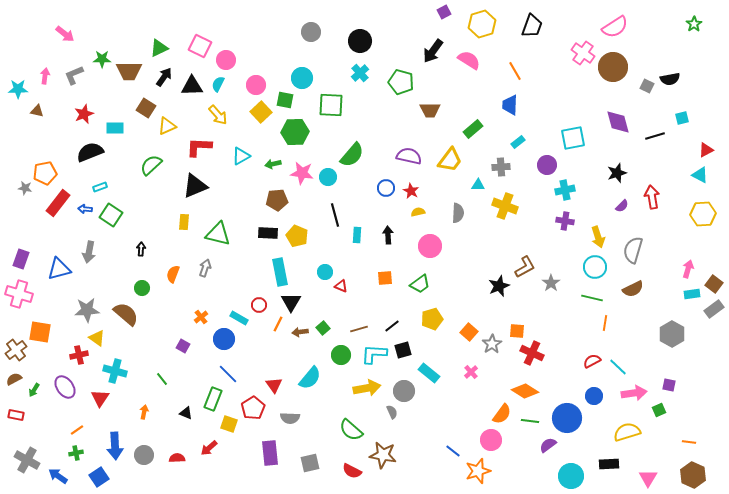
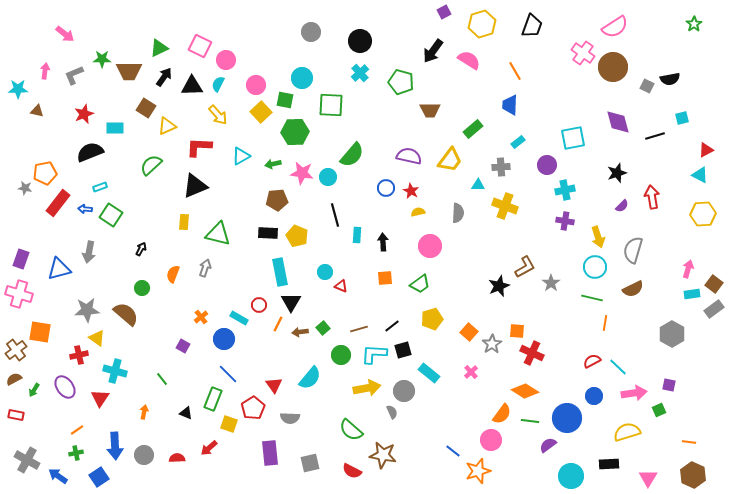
pink arrow at (45, 76): moved 5 px up
black arrow at (388, 235): moved 5 px left, 7 px down
black arrow at (141, 249): rotated 24 degrees clockwise
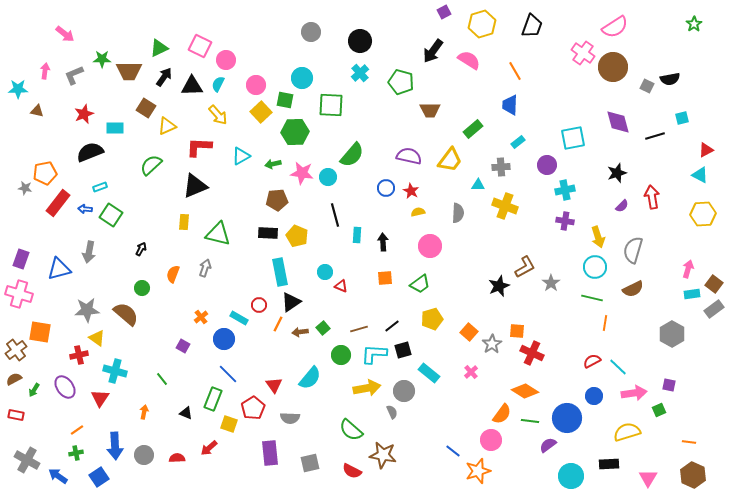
black triangle at (291, 302): rotated 25 degrees clockwise
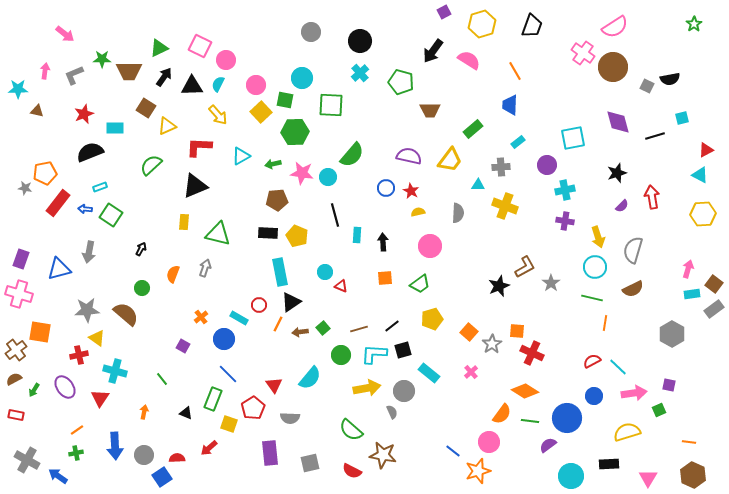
pink circle at (491, 440): moved 2 px left, 2 px down
blue square at (99, 477): moved 63 px right
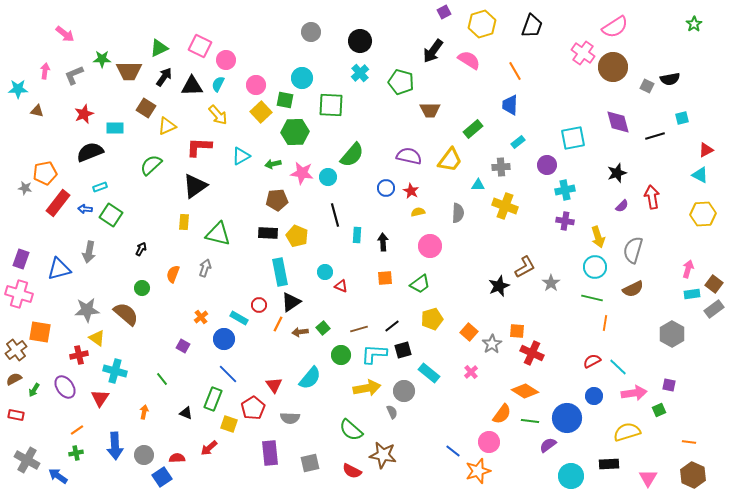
black triangle at (195, 186): rotated 12 degrees counterclockwise
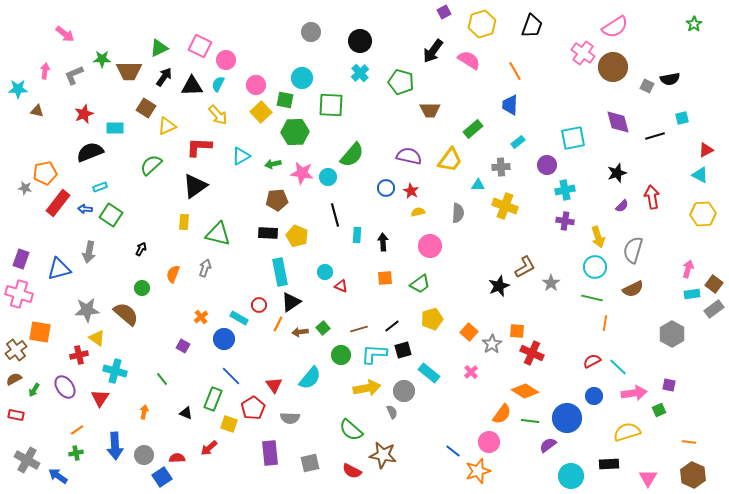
blue line at (228, 374): moved 3 px right, 2 px down
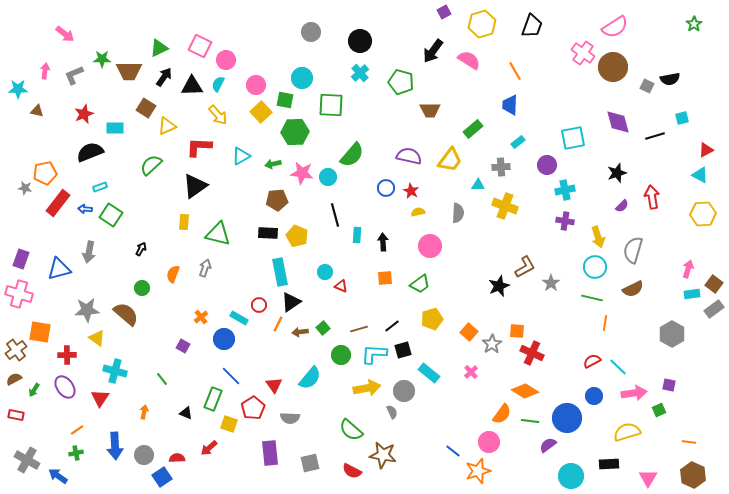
red cross at (79, 355): moved 12 px left; rotated 12 degrees clockwise
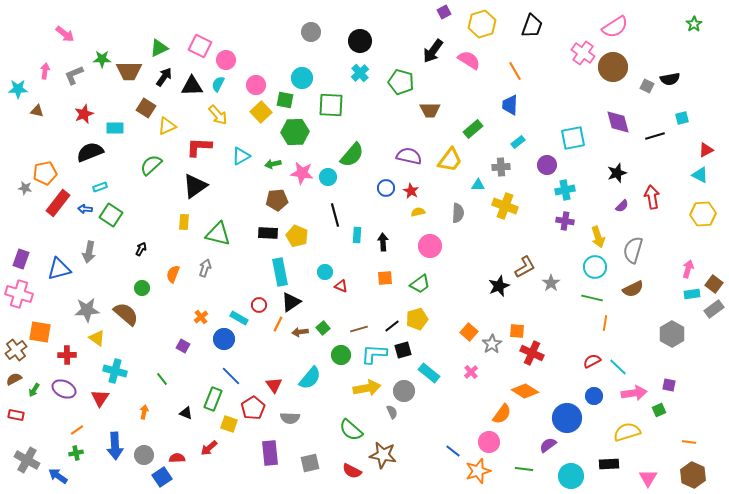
yellow pentagon at (432, 319): moved 15 px left
purple ellipse at (65, 387): moved 1 px left, 2 px down; rotated 30 degrees counterclockwise
green line at (530, 421): moved 6 px left, 48 px down
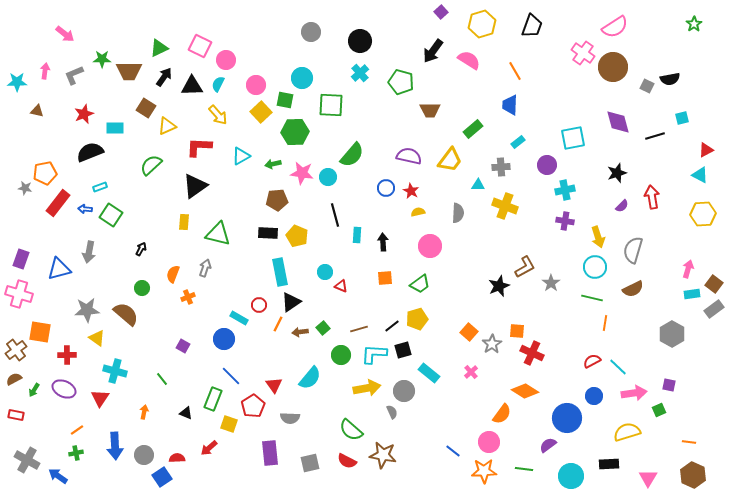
purple square at (444, 12): moved 3 px left; rotated 16 degrees counterclockwise
cyan star at (18, 89): moved 1 px left, 7 px up
orange cross at (201, 317): moved 13 px left, 20 px up; rotated 16 degrees clockwise
red pentagon at (253, 408): moved 2 px up
red semicircle at (352, 471): moved 5 px left, 10 px up
orange star at (478, 471): moved 6 px right; rotated 15 degrees clockwise
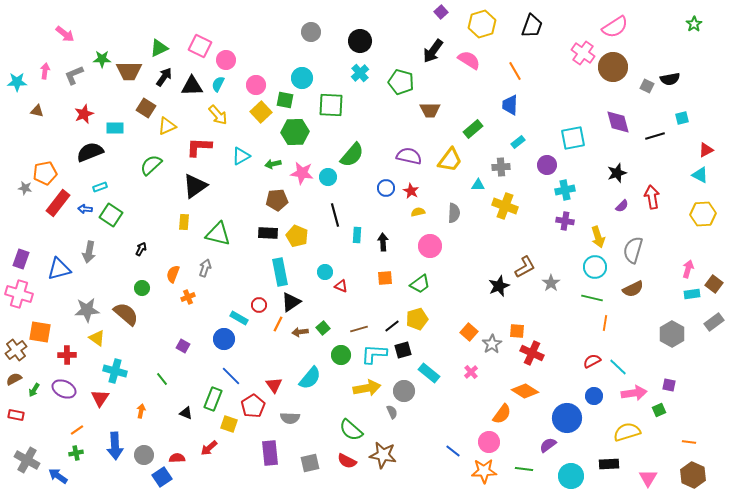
gray semicircle at (458, 213): moved 4 px left
gray rectangle at (714, 309): moved 13 px down
orange arrow at (144, 412): moved 3 px left, 1 px up
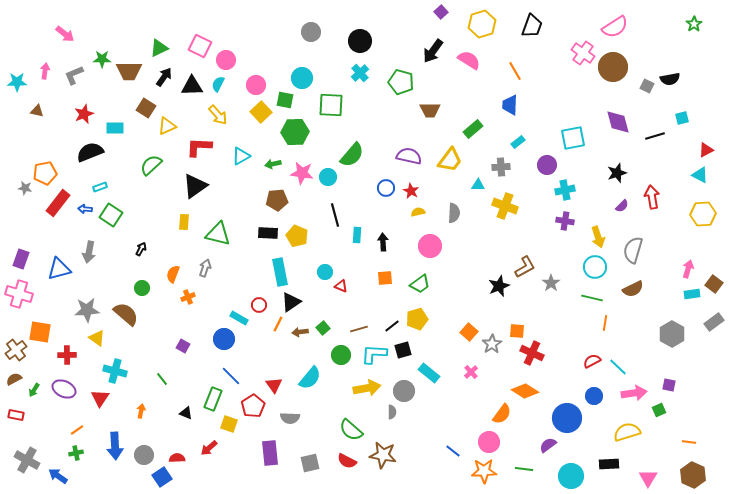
gray semicircle at (392, 412): rotated 24 degrees clockwise
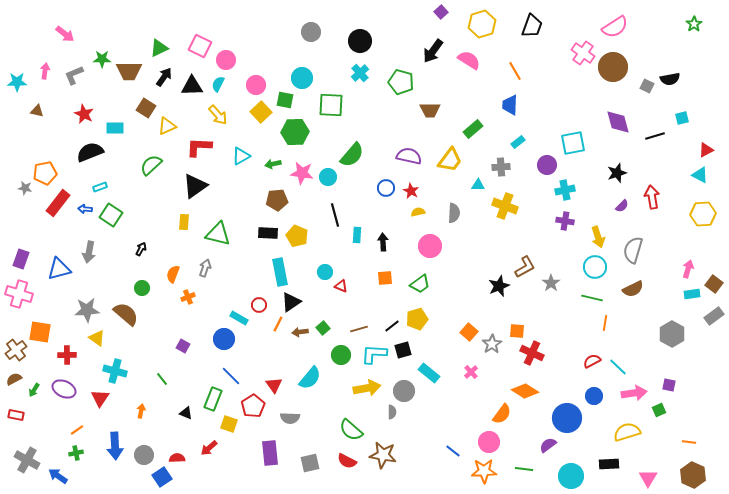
red star at (84, 114): rotated 24 degrees counterclockwise
cyan square at (573, 138): moved 5 px down
gray rectangle at (714, 322): moved 6 px up
